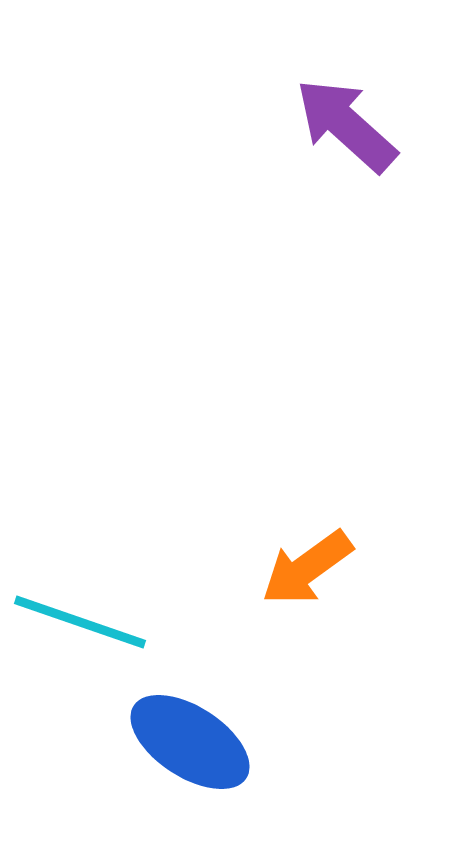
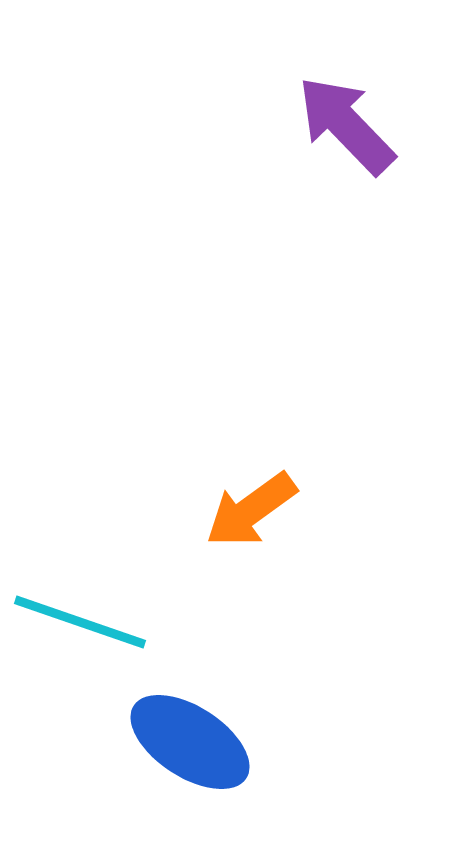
purple arrow: rotated 4 degrees clockwise
orange arrow: moved 56 px left, 58 px up
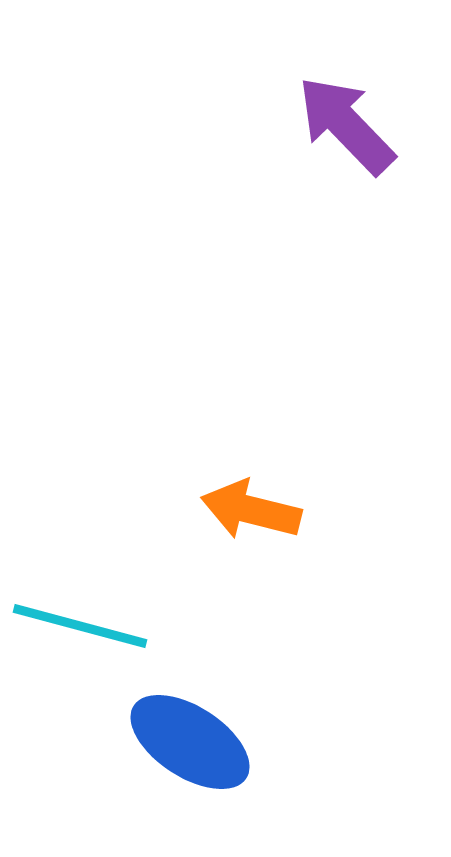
orange arrow: rotated 50 degrees clockwise
cyan line: moved 4 px down; rotated 4 degrees counterclockwise
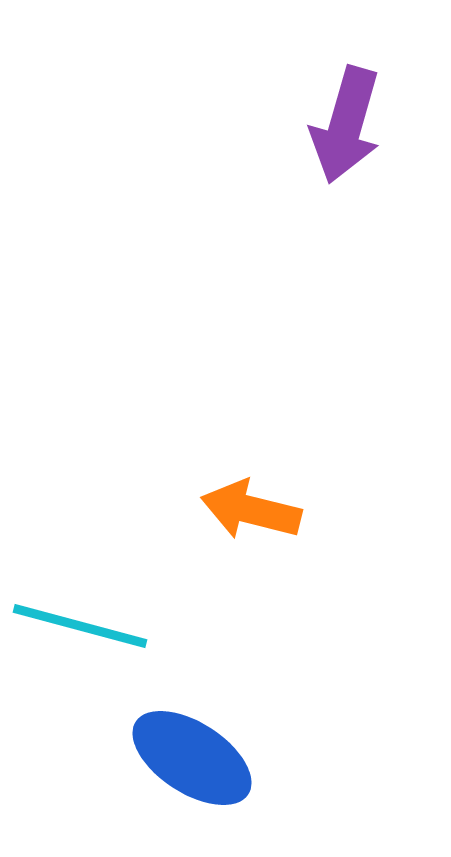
purple arrow: rotated 120 degrees counterclockwise
blue ellipse: moved 2 px right, 16 px down
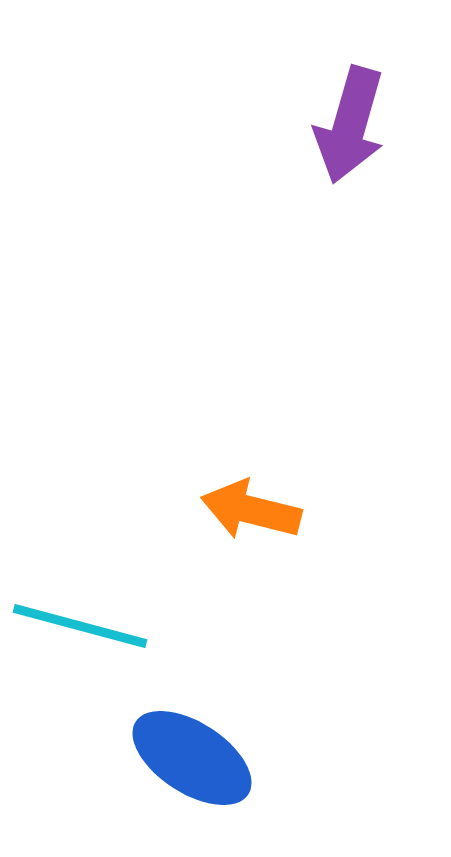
purple arrow: moved 4 px right
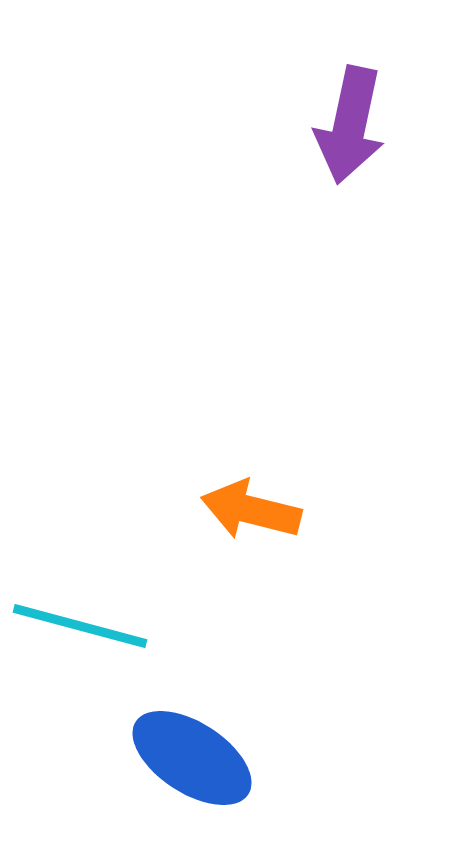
purple arrow: rotated 4 degrees counterclockwise
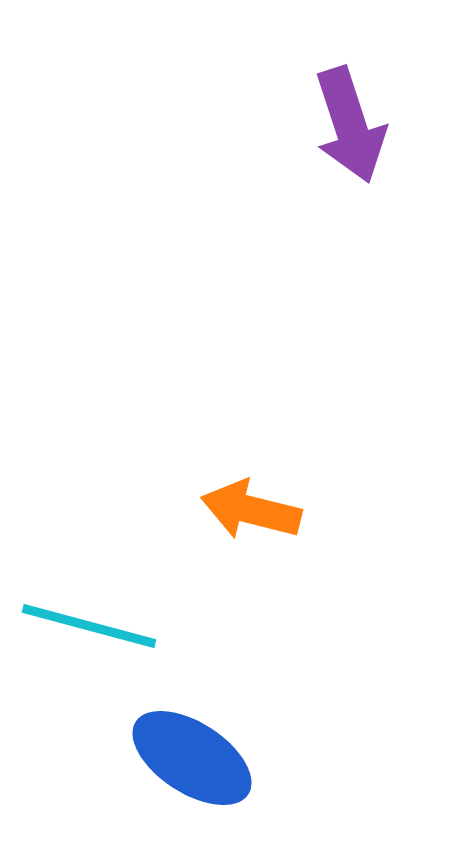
purple arrow: rotated 30 degrees counterclockwise
cyan line: moved 9 px right
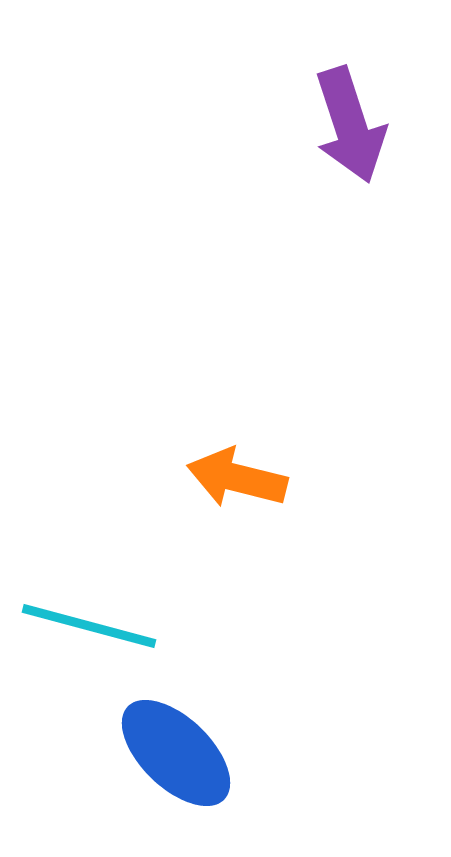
orange arrow: moved 14 px left, 32 px up
blue ellipse: moved 16 px left, 5 px up; rotated 11 degrees clockwise
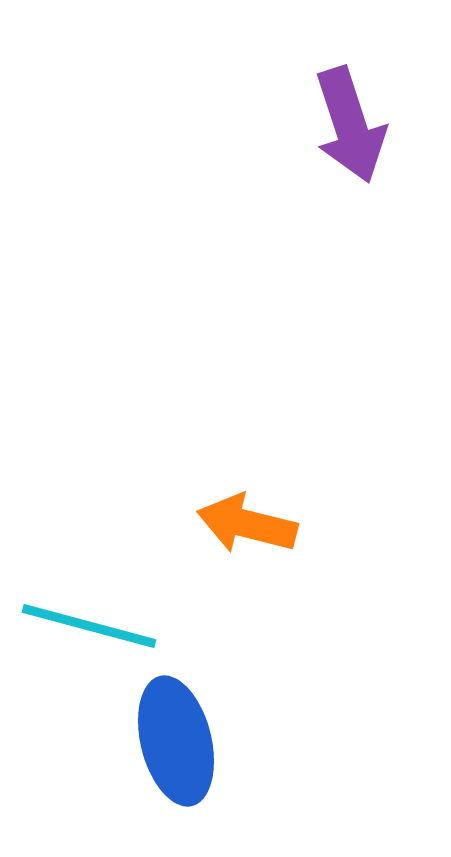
orange arrow: moved 10 px right, 46 px down
blue ellipse: moved 12 px up; rotated 32 degrees clockwise
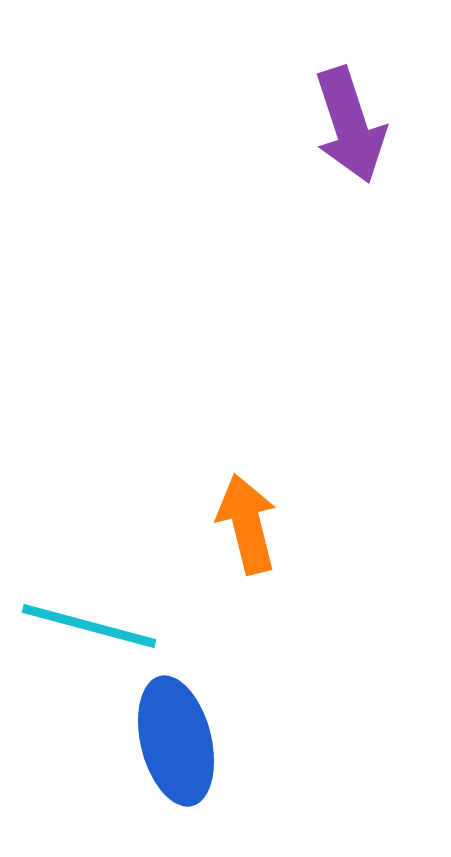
orange arrow: rotated 62 degrees clockwise
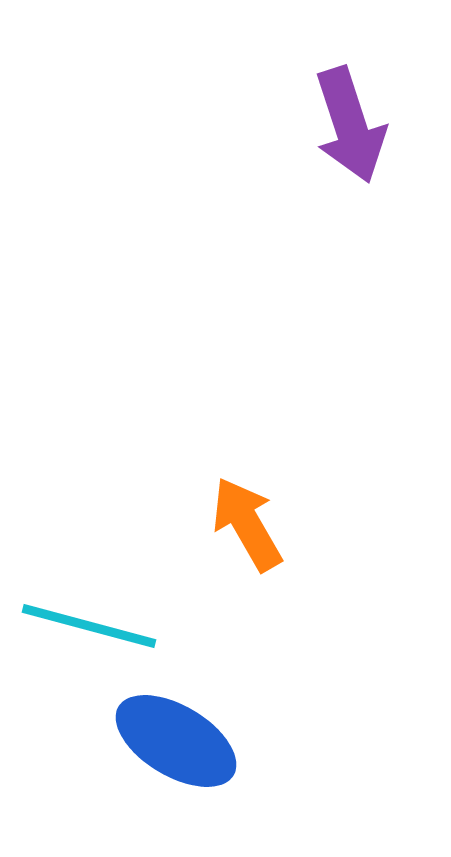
orange arrow: rotated 16 degrees counterclockwise
blue ellipse: rotated 45 degrees counterclockwise
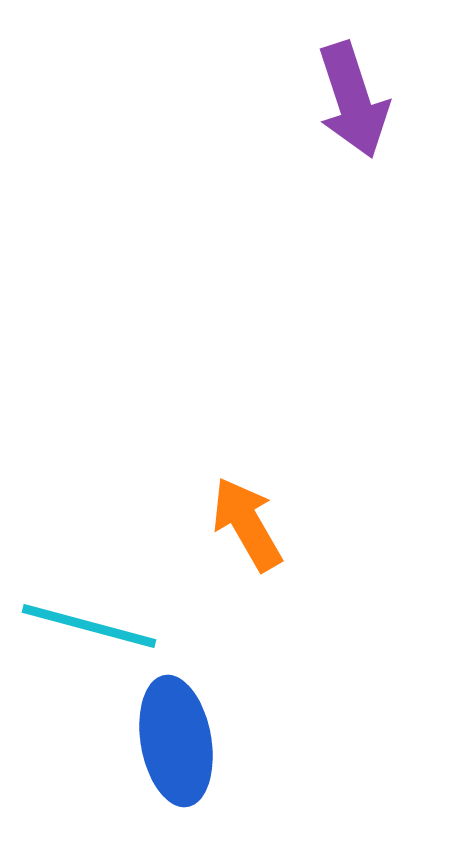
purple arrow: moved 3 px right, 25 px up
blue ellipse: rotated 49 degrees clockwise
